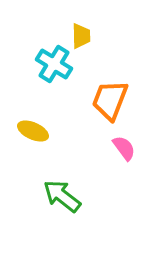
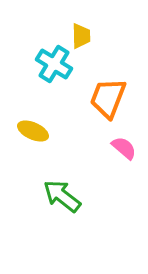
orange trapezoid: moved 2 px left, 2 px up
pink semicircle: rotated 12 degrees counterclockwise
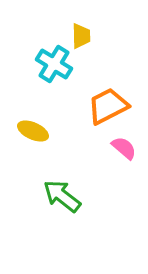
orange trapezoid: moved 8 px down; rotated 42 degrees clockwise
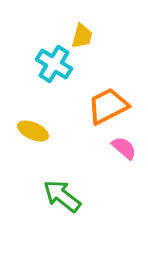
yellow trapezoid: moved 1 px right; rotated 16 degrees clockwise
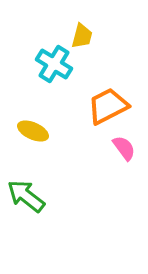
pink semicircle: rotated 12 degrees clockwise
green arrow: moved 36 px left
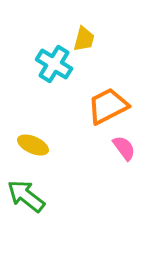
yellow trapezoid: moved 2 px right, 3 px down
yellow ellipse: moved 14 px down
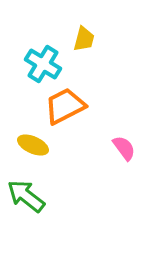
cyan cross: moved 11 px left
orange trapezoid: moved 43 px left
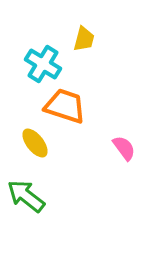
orange trapezoid: rotated 45 degrees clockwise
yellow ellipse: moved 2 px right, 2 px up; rotated 28 degrees clockwise
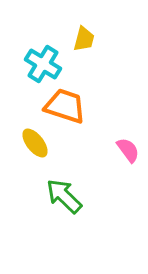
pink semicircle: moved 4 px right, 2 px down
green arrow: moved 38 px right; rotated 6 degrees clockwise
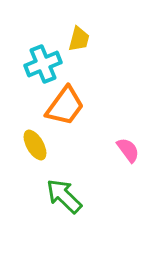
yellow trapezoid: moved 5 px left
cyan cross: rotated 36 degrees clockwise
orange trapezoid: rotated 108 degrees clockwise
yellow ellipse: moved 2 px down; rotated 8 degrees clockwise
